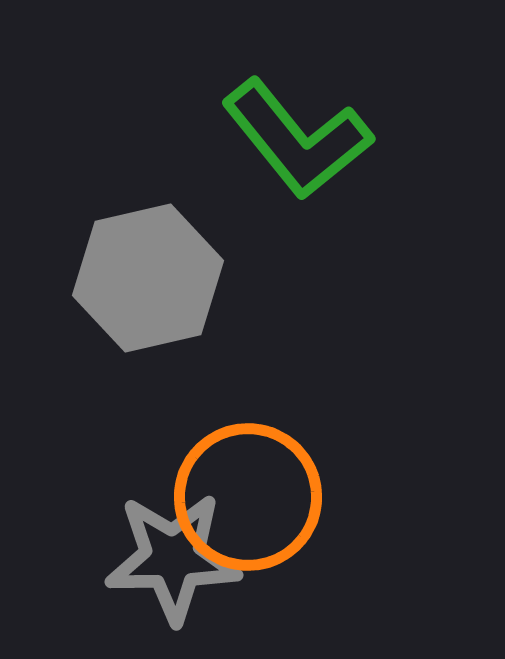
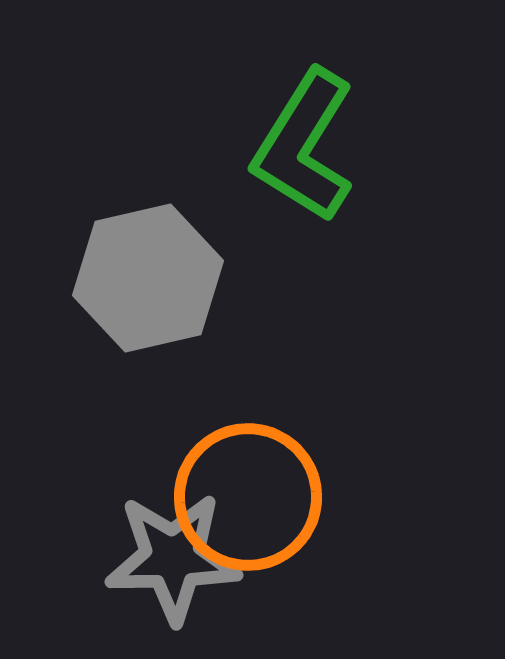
green L-shape: moved 7 px right, 7 px down; rotated 71 degrees clockwise
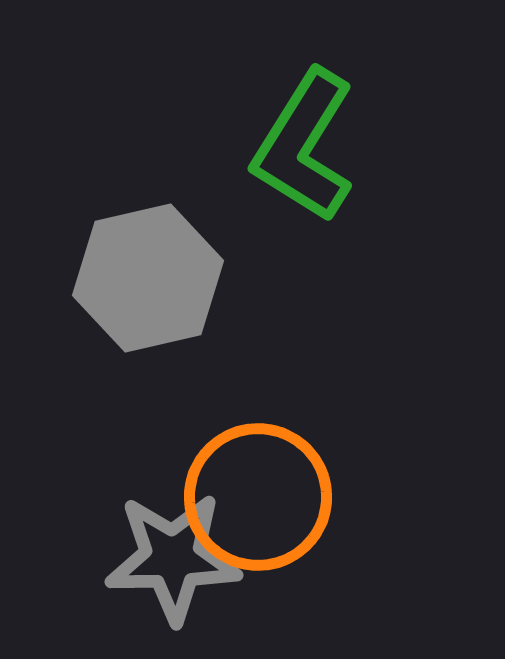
orange circle: moved 10 px right
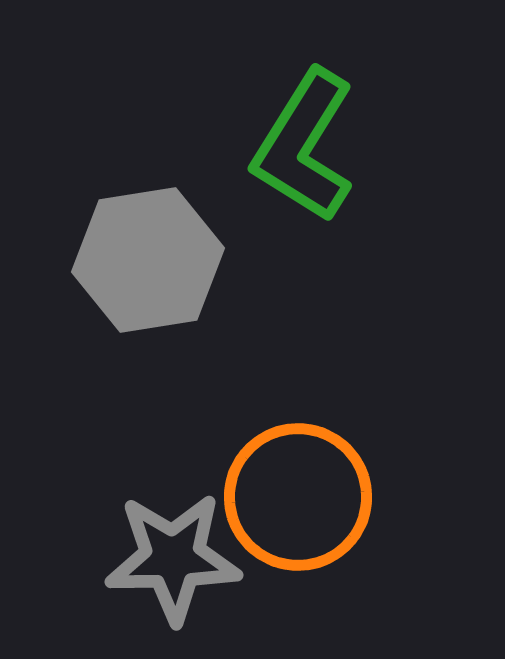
gray hexagon: moved 18 px up; rotated 4 degrees clockwise
orange circle: moved 40 px right
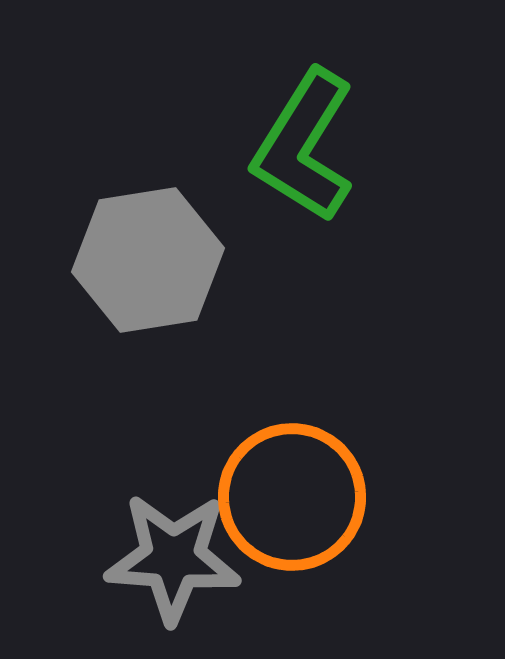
orange circle: moved 6 px left
gray star: rotated 5 degrees clockwise
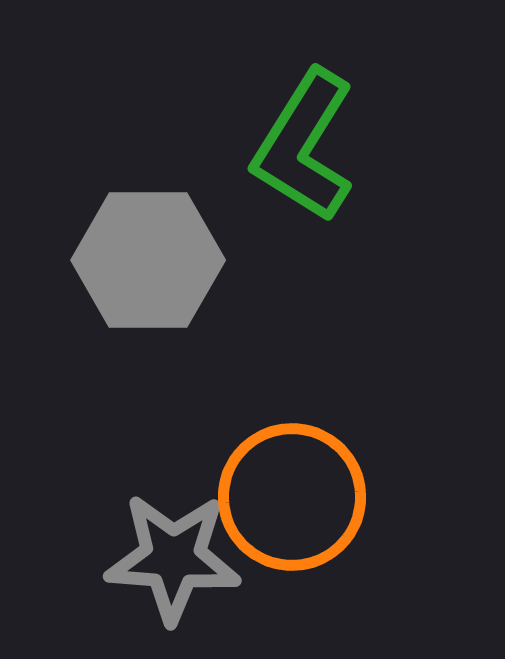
gray hexagon: rotated 9 degrees clockwise
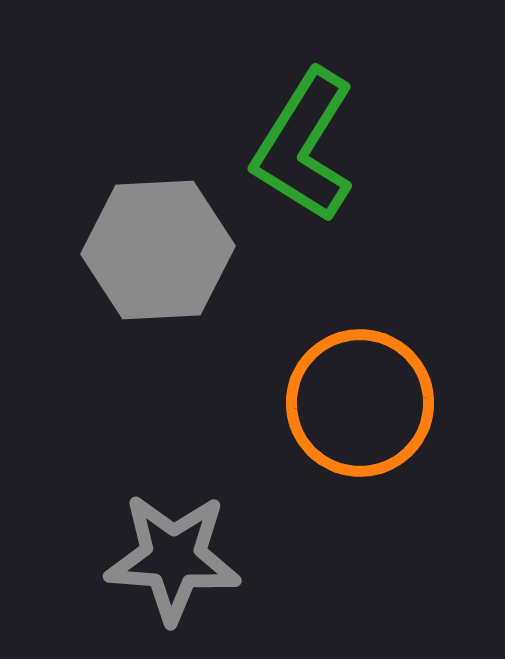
gray hexagon: moved 10 px right, 10 px up; rotated 3 degrees counterclockwise
orange circle: moved 68 px right, 94 px up
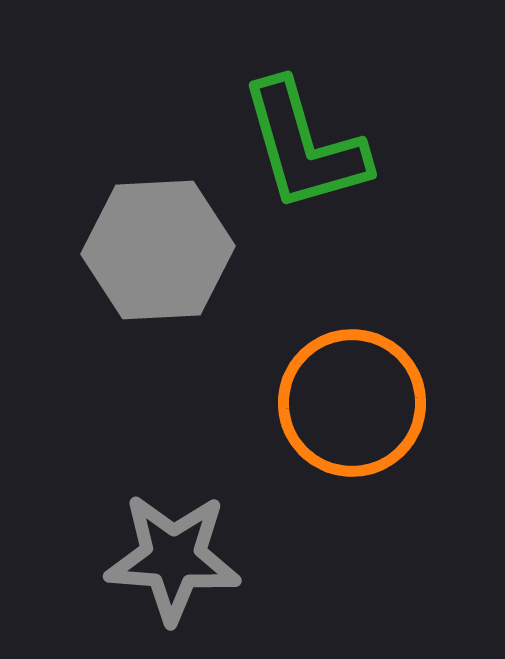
green L-shape: rotated 48 degrees counterclockwise
orange circle: moved 8 px left
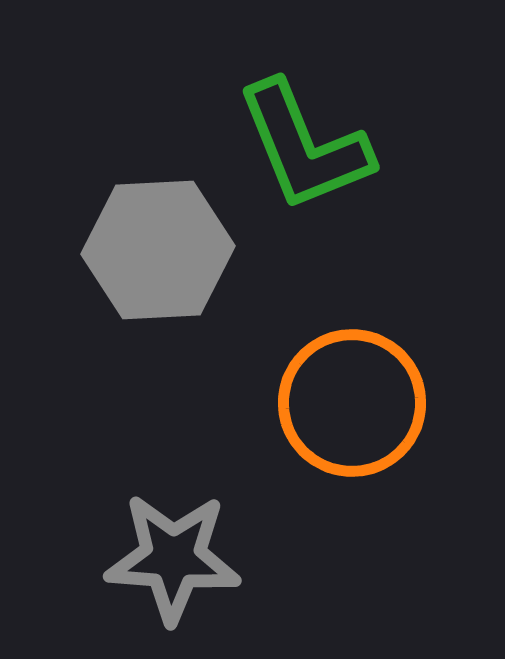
green L-shape: rotated 6 degrees counterclockwise
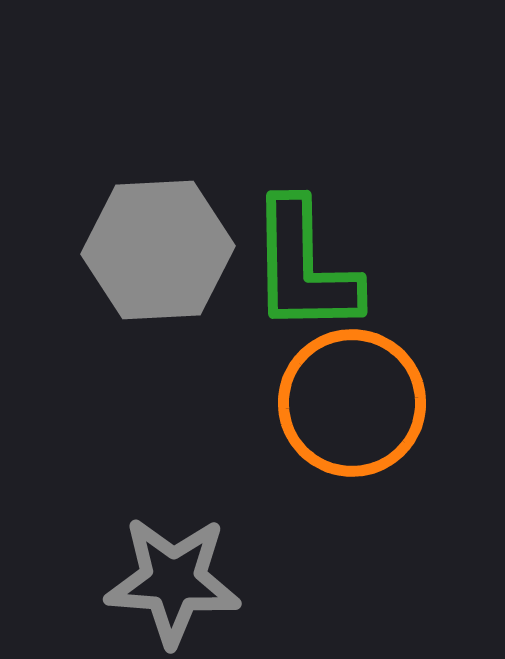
green L-shape: moved 121 px down; rotated 21 degrees clockwise
gray star: moved 23 px down
